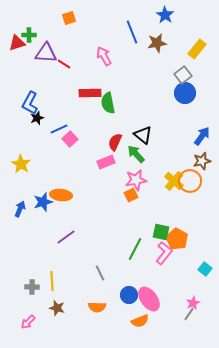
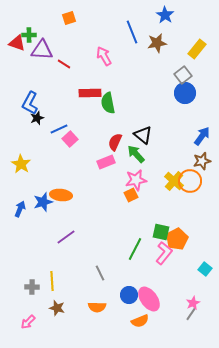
red triangle at (17, 43): rotated 36 degrees clockwise
purple triangle at (46, 53): moved 4 px left, 3 px up
orange pentagon at (177, 239): rotated 15 degrees clockwise
gray line at (189, 314): moved 2 px right
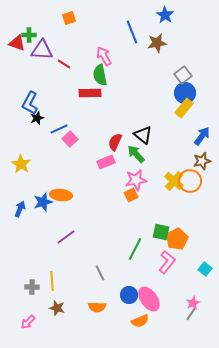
yellow rectangle at (197, 49): moved 13 px left, 59 px down
green semicircle at (108, 103): moved 8 px left, 28 px up
pink L-shape at (164, 253): moved 3 px right, 9 px down
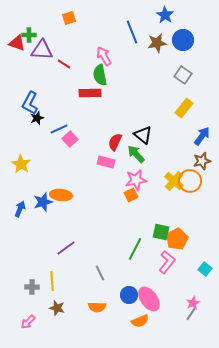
gray square at (183, 75): rotated 18 degrees counterclockwise
blue circle at (185, 93): moved 2 px left, 53 px up
pink rectangle at (106, 162): rotated 36 degrees clockwise
purple line at (66, 237): moved 11 px down
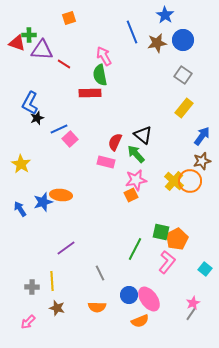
blue arrow at (20, 209): rotated 56 degrees counterclockwise
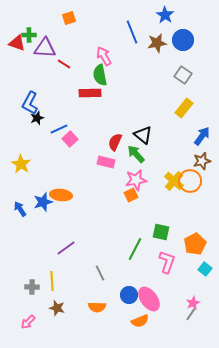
purple triangle at (42, 50): moved 3 px right, 2 px up
orange pentagon at (177, 239): moved 18 px right, 5 px down
pink L-shape at (167, 262): rotated 20 degrees counterclockwise
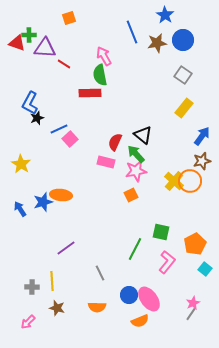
pink star at (136, 180): moved 9 px up
pink L-shape at (167, 262): rotated 20 degrees clockwise
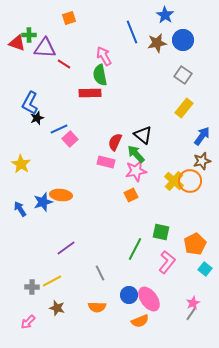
yellow line at (52, 281): rotated 66 degrees clockwise
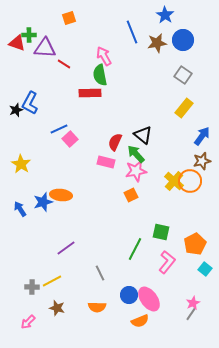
black star at (37, 118): moved 21 px left, 8 px up
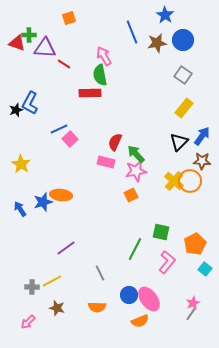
black triangle at (143, 135): moved 36 px right, 7 px down; rotated 36 degrees clockwise
brown star at (202, 161): rotated 18 degrees clockwise
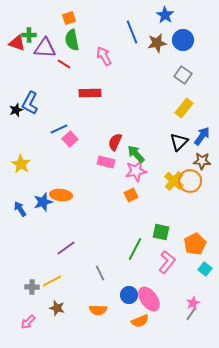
green semicircle at (100, 75): moved 28 px left, 35 px up
orange semicircle at (97, 307): moved 1 px right, 3 px down
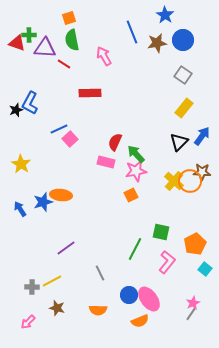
brown star at (202, 161): moved 11 px down
